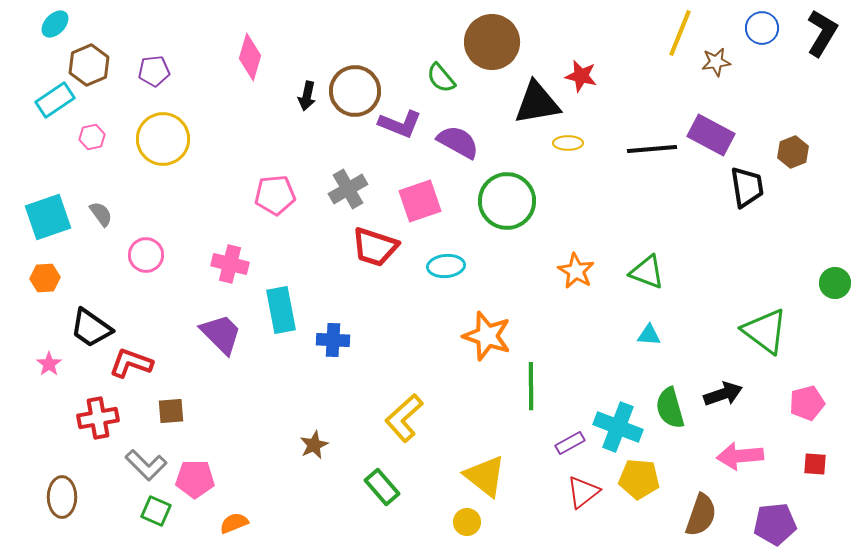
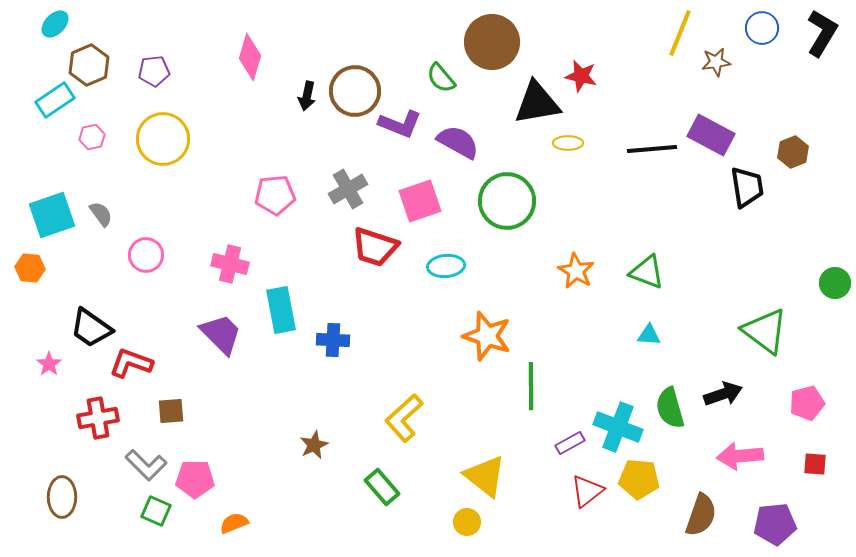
cyan square at (48, 217): moved 4 px right, 2 px up
orange hexagon at (45, 278): moved 15 px left, 10 px up; rotated 8 degrees clockwise
red triangle at (583, 492): moved 4 px right, 1 px up
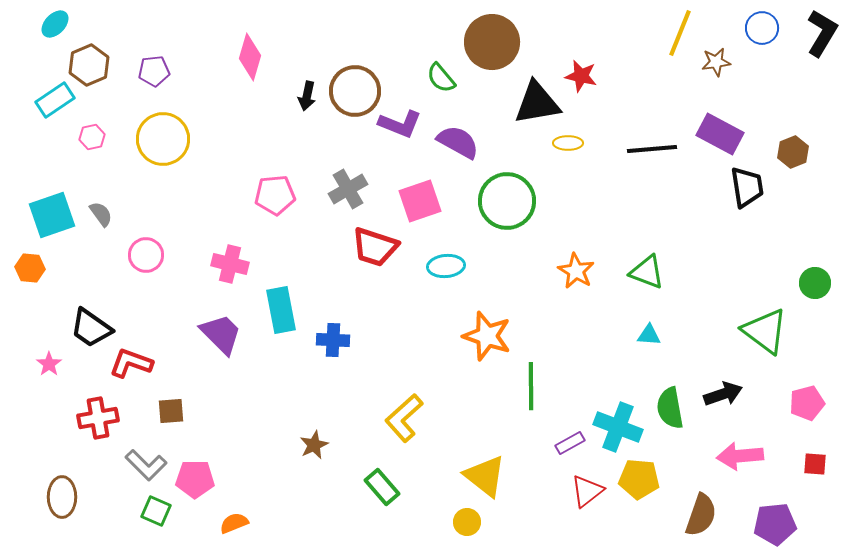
purple rectangle at (711, 135): moved 9 px right, 1 px up
green circle at (835, 283): moved 20 px left
green semicircle at (670, 408): rotated 6 degrees clockwise
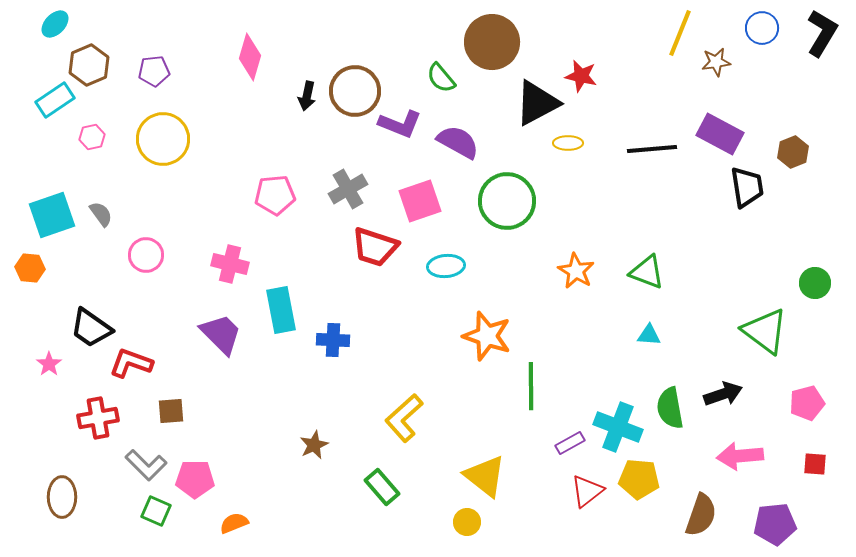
black triangle at (537, 103): rotated 18 degrees counterclockwise
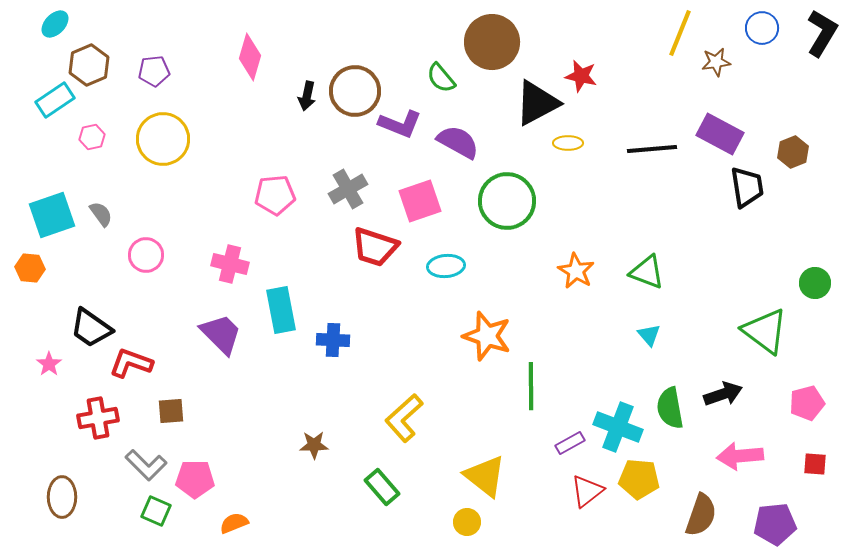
cyan triangle at (649, 335): rotated 45 degrees clockwise
brown star at (314, 445): rotated 24 degrees clockwise
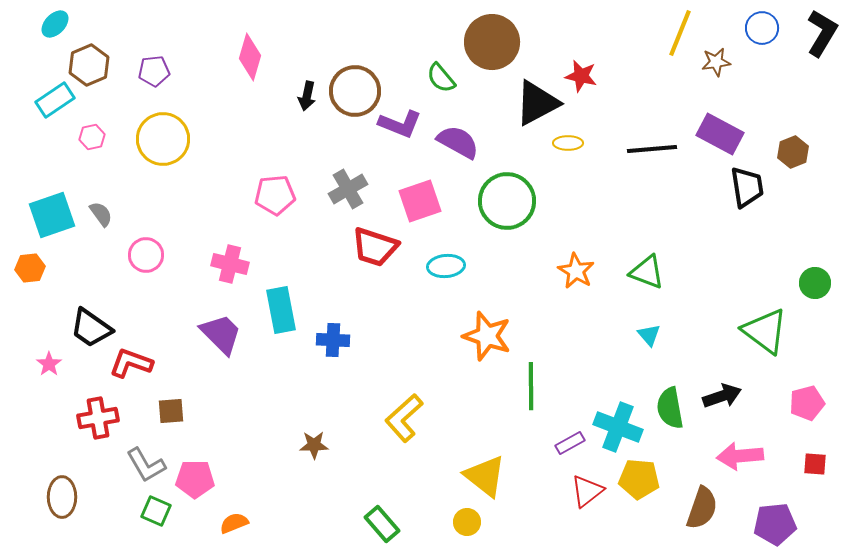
orange hexagon at (30, 268): rotated 12 degrees counterclockwise
black arrow at (723, 394): moved 1 px left, 2 px down
gray L-shape at (146, 465): rotated 15 degrees clockwise
green rectangle at (382, 487): moved 37 px down
brown semicircle at (701, 515): moved 1 px right, 7 px up
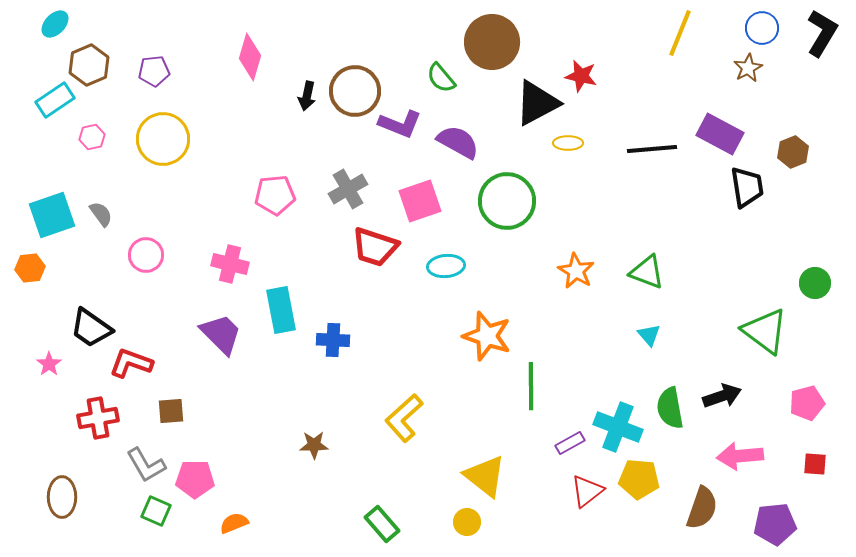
brown star at (716, 62): moved 32 px right, 6 px down; rotated 20 degrees counterclockwise
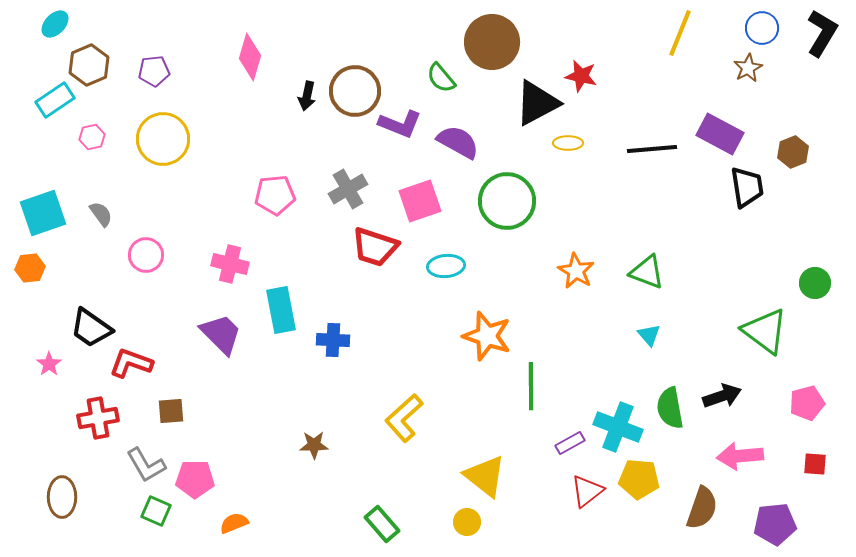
cyan square at (52, 215): moved 9 px left, 2 px up
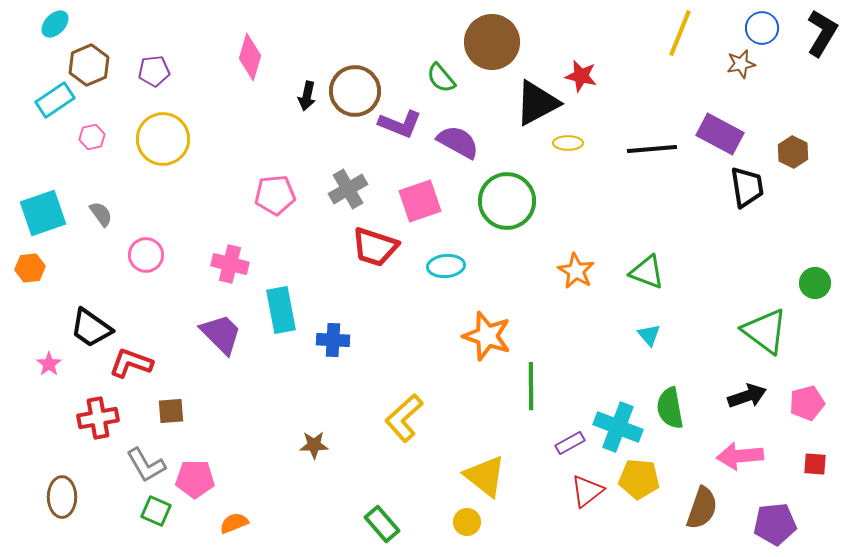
brown star at (748, 68): moved 7 px left, 4 px up; rotated 16 degrees clockwise
brown hexagon at (793, 152): rotated 12 degrees counterclockwise
black arrow at (722, 396): moved 25 px right
